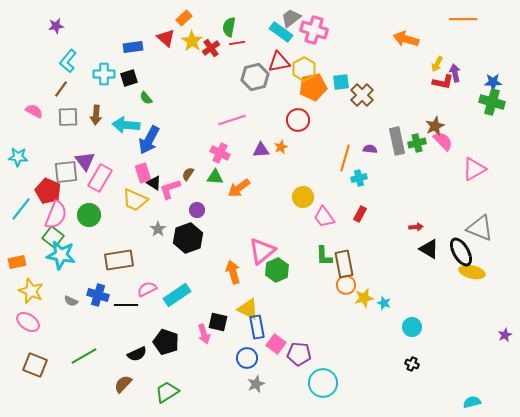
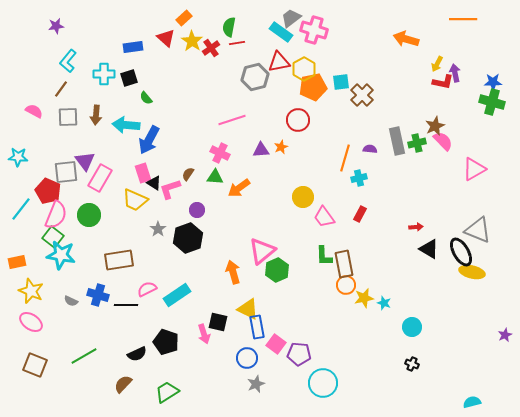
gray triangle at (480, 228): moved 2 px left, 2 px down
pink ellipse at (28, 322): moved 3 px right
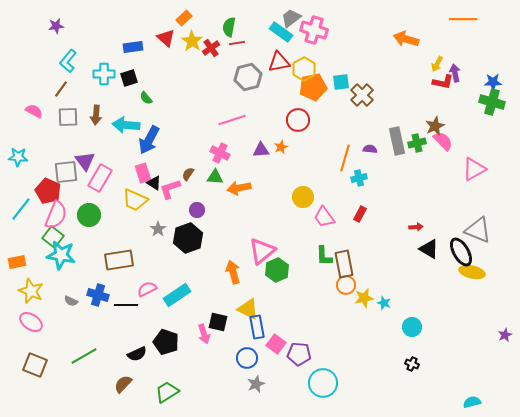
gray hexagon at (255, 77): moved 7 px left
orange arrow at (239, 188): rotated 25 degrees clockwise
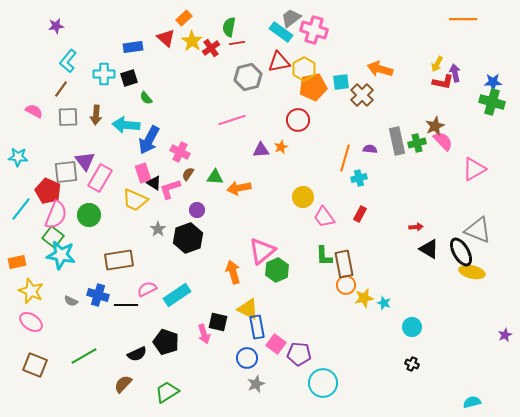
orange arrow at (406, 39): moved 26 px left, 30 px down
pink cross at (220, 153): moved 40 px left, 1 px up
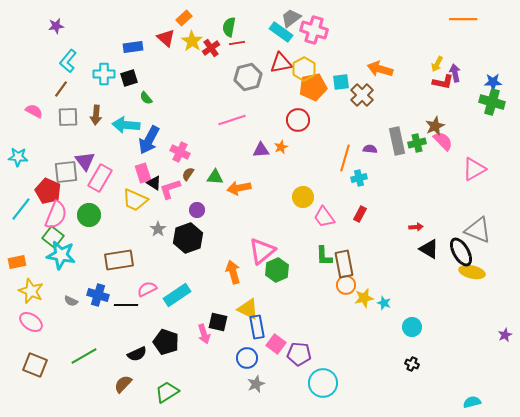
red triangle at (279, 62): moved 2 px right, 1 px down
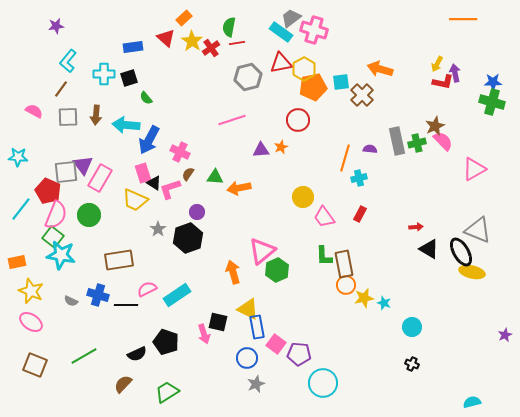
purple triangle at (85, 161): moved 2 px left, 4 px down
purple circle at (197, 210): moved 2 px down
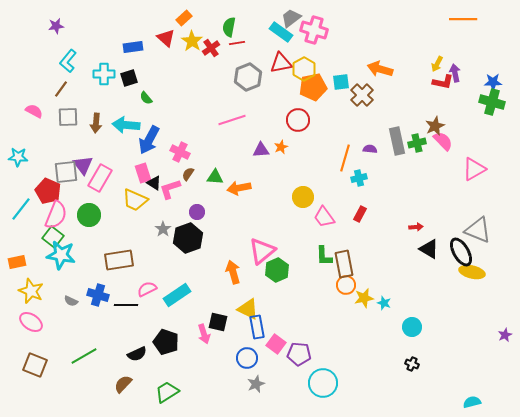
gray hexagon at (248, 77): rotated 8 degrees counterclockwise
brown arrow at (96, 115): moved 8 px down
gray star at (158, 229): moved 5 px right
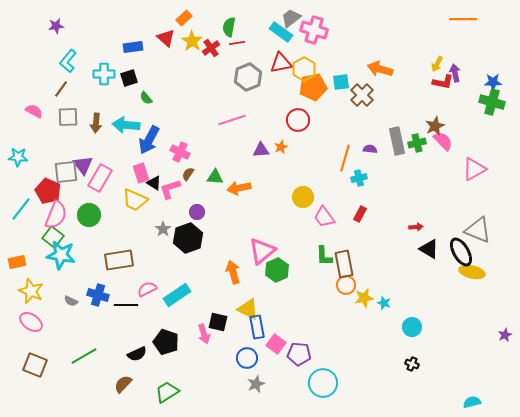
pink rectangle at (143, 173): moved 2 px left
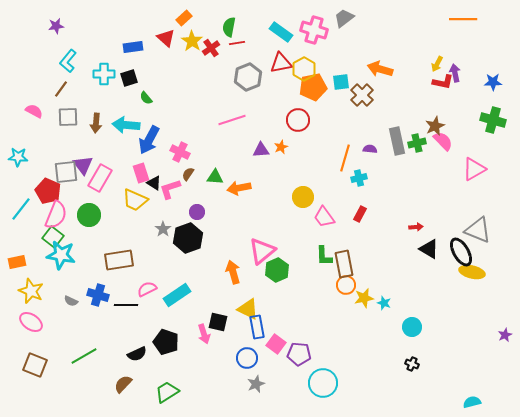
gray trapezoid at (291, 18): moved 53 px right
green cross at (492, 102): moved 1 px right, 18 px down
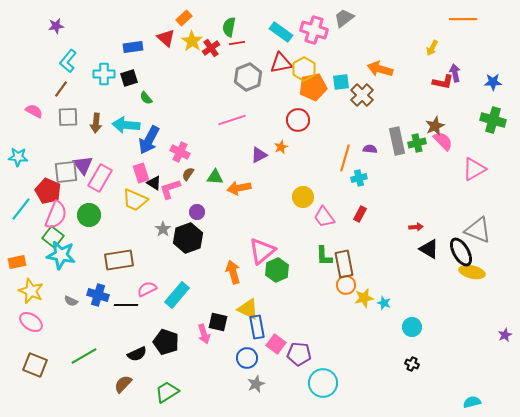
yellow arrow at (437, 64): moved 5 px left, 16 px up
purple triangle at (261, 150): moved 2 px left, 5 px down; rotated 24 degrees counterclockwise
cyan rectangle at (177, 295): rotated 16 degrees counterclockwise
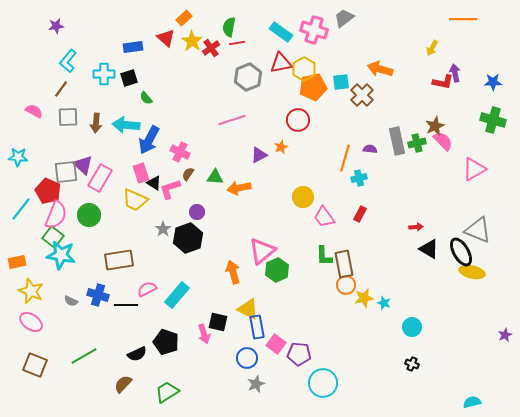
purple triangle at (83, 165): rotated 10 degrees counterclockwise
